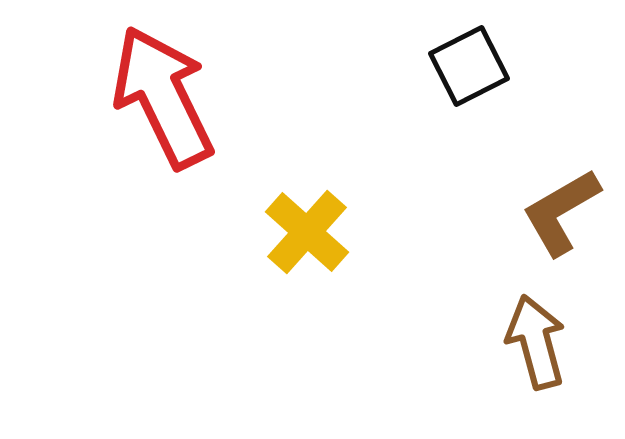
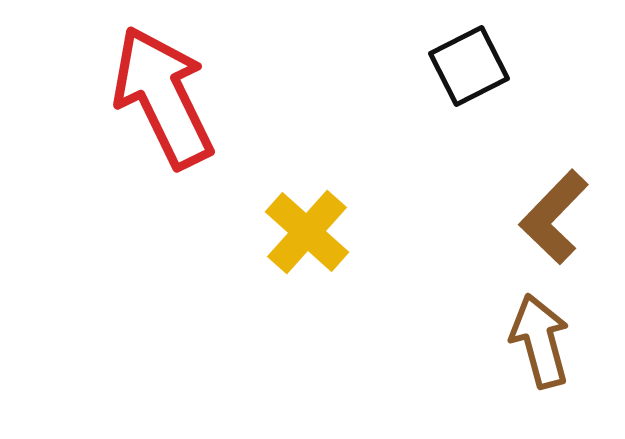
brown L-shape: moved 7 px left, 5 px down; rotated 16 degrees counterclockwise
brown arrow: moved 4 px right, 1 px up
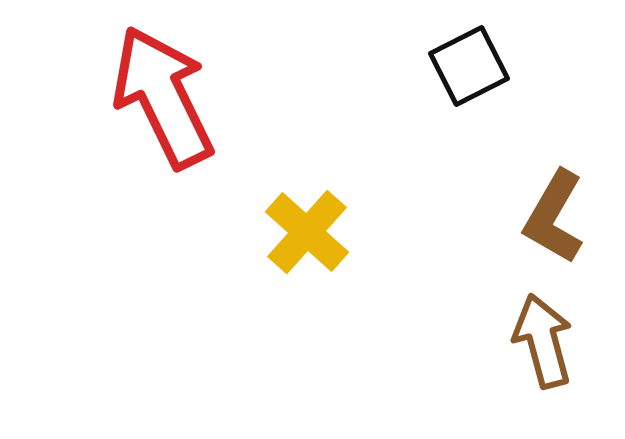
brown L-shape: rotated 14 degrees counterclockwise
brown arrow: moved 3 px right
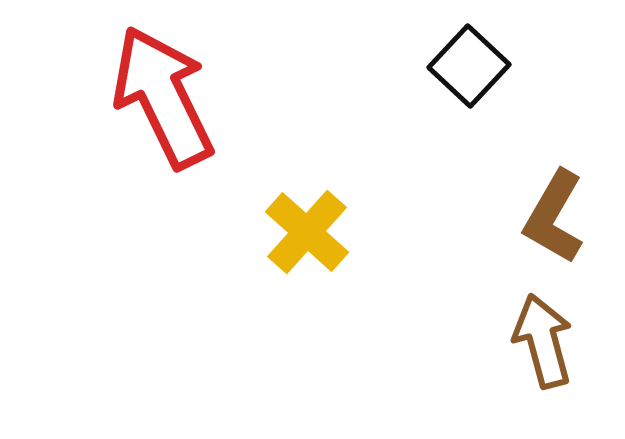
black square: rotated 20 degrees counterclockwise
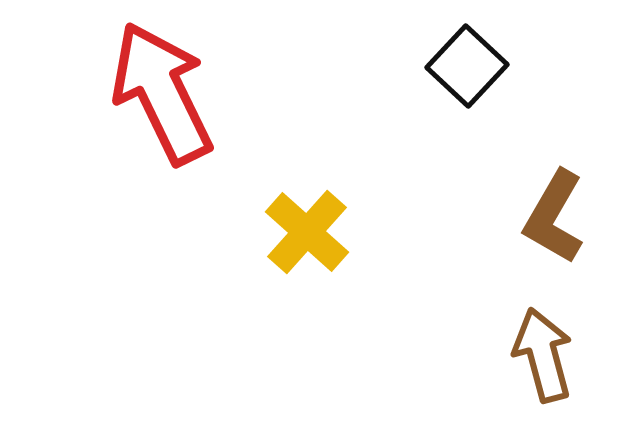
black square: moved 2 px left
red arrow: moved 1 px left, 4 px up
brown arrow: moved 14 px down
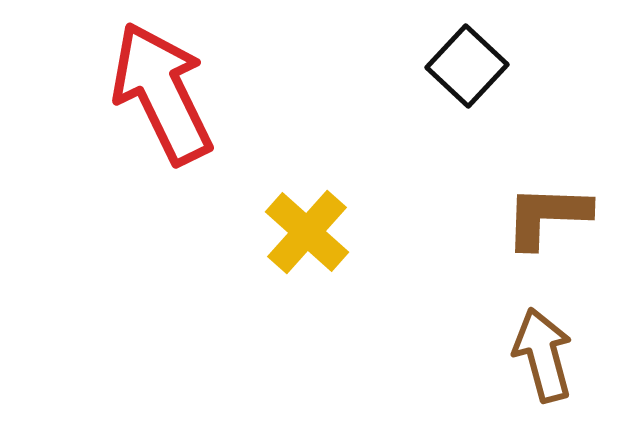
brown L-shape: moved 7 px left, 1 px up; rotated 62 degrees clockwise
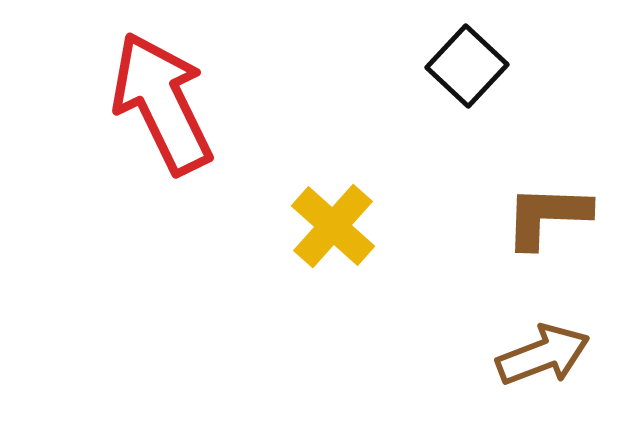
red arrow: moved 10 px down
yellow cross: moved 26 px right, 6 px up
brown arrow: rotated 84 degrees clockwise
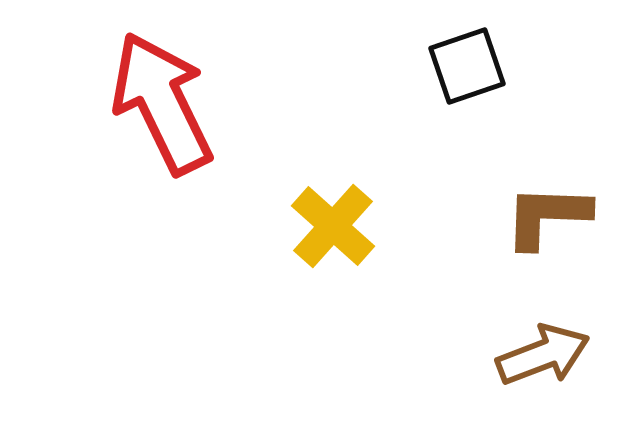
black square: rotated 28 degrees clockwise
